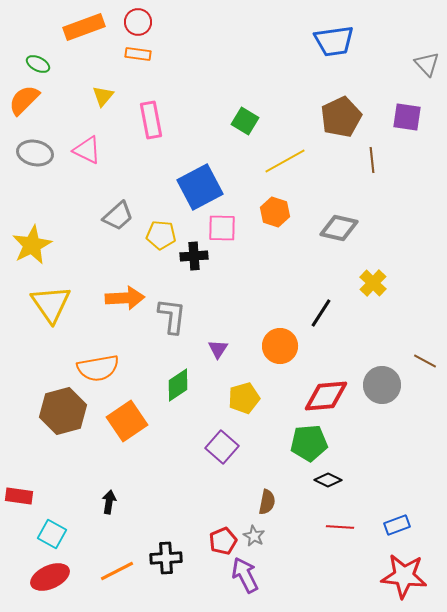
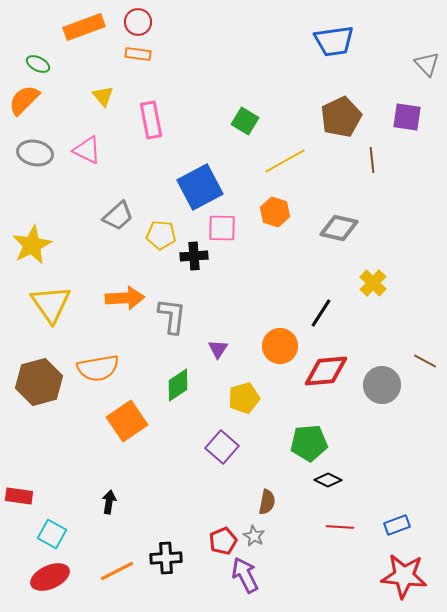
yellow triangle at (103, 96): rotated 20 degrees counterclockwise
red diamond at (326, 396): moved 25 px up
brown hexagon at (63, 411): moved 24 px left, 29 px up
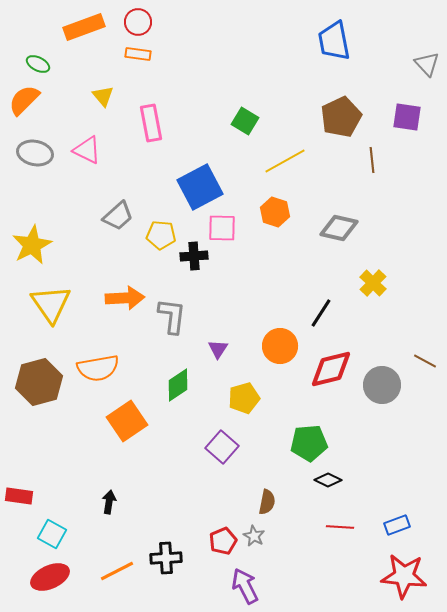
blue trapezoid at (334, 41): rotated 87 degrees clockwise
pink rectangle at (151, 120): moved 3 px down
red diamond at (326, 371): moved 5 px right, 2 px up; rotated 9 degrees counterclockwise
purple arrow at (245, 575): moved 11 px down
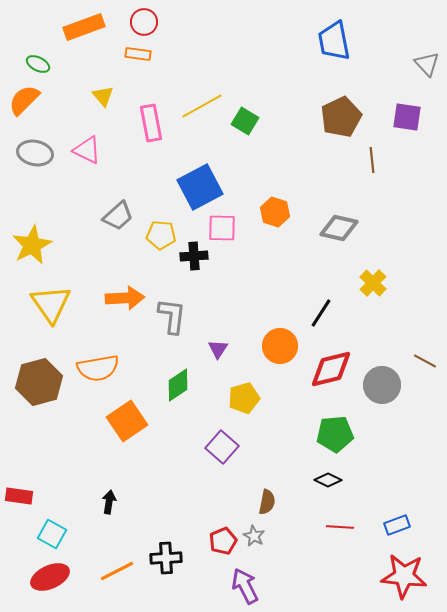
red circle at (138, 22): moved 6 px right
yellow line at (285, 161): moved 83 px left, 55 px up
green pentagon at (309, 443): moved 26 px right, 9 px up
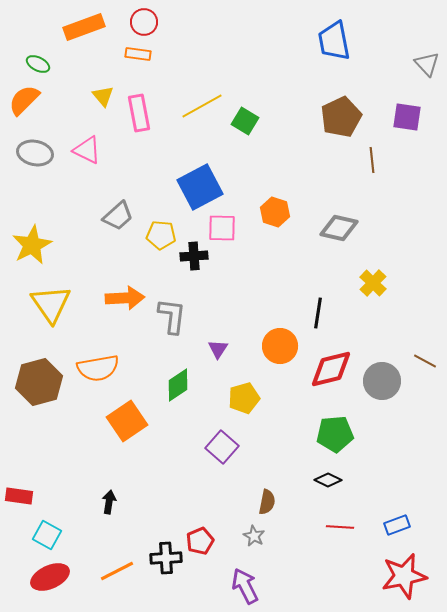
pink rectangle at (151, 123): moved 12 px left, 10 px up
black line at (321, 313): moved 3 px left; rotated 24 degrees counterclockwise
gray circle at (382, 385): moved 4 px up
cyan square at (52, 534): moved 5 px left, 1 px down
red pentagon at (223, 541): moved 23 px left
red star at (404, 576): rotated 18 degrees counterclockwise
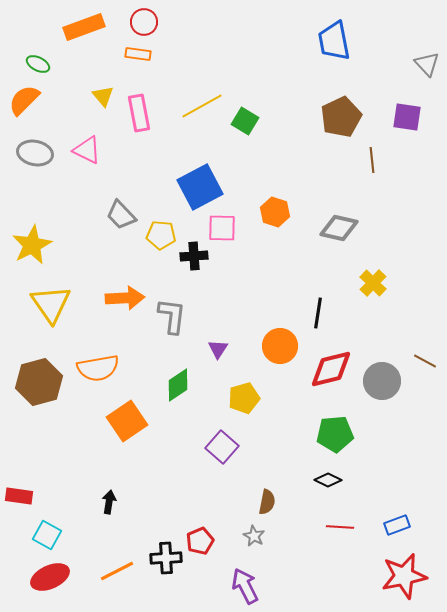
gray trapezoid at (118, 216): moved 3 px right, 1 px up; rotated 88 degrees clockwise
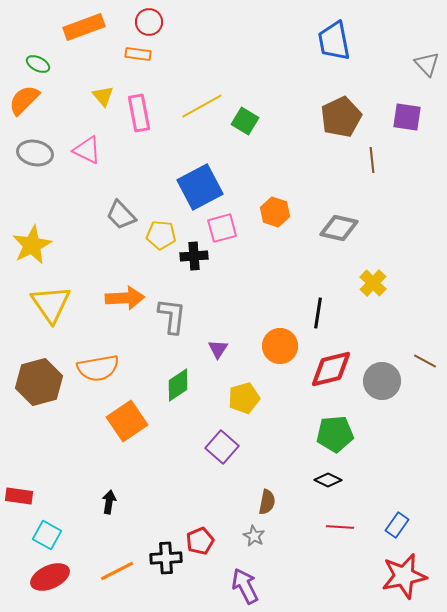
red circle at (144, 22): moved 5 px right
pink square at (222, 228): rotated 16 degrees counterclockwise
blue rectangle at (397, 525): rotated 35 degrees counterclockwise
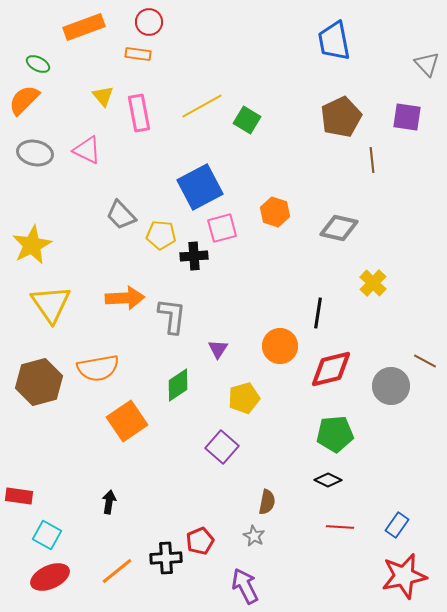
green square at (245, 121): moved 2 px right, 1 px up
gray circle at (382, 381): moved 9 px right, 5 px down
orange line at (117, 571): rotated 12 degrees counterclockwise
